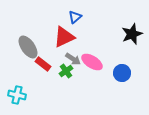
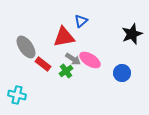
blue triangle: moved 6 px right, 4 px down
red triangle: rotated 15 degrees clockwise
gray ellipse: moved 2 px left
pink ellipse: moved 2 px left, 2 px up
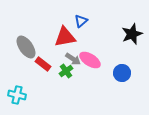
red triangle: moved 1 px right
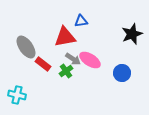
blue triangle: rotated 32 degrees clockwise
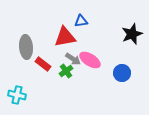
gray ellipse: rotated 30 degrees clockwise
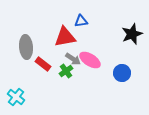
cyan cross: moved 1 px left, 2 px down; rotated 24 degrees clockwise
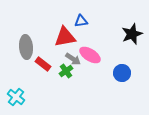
pink ellipse: moved 5 px up
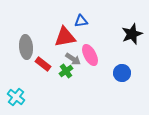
pink ellipse: rotated 30 degrees clockwise
